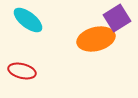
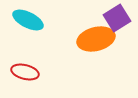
cyan ellipse: rotated 12 degrees counterclockwise
red ellipse: moved 3 px right, 1 px down
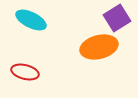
cyan ellipse: moved 3 px right
orange ellipse: moved 3 px right, 8 px down
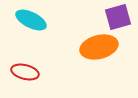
purple square: moved 1 px right, 1 px up; rotated 16 degrees clockwise
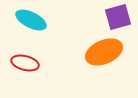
orange ellipse: moved 5 px right, 5 px down; rotated 9 degrees counterclockwise
red ellipse: moved 9 px up
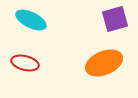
purple square: moved 3 px left, 2 px down
orange ellipse: moved 11 px down
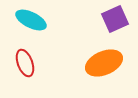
purple square: rotated 8 degrees counterclockwise
red ellipse: rotated 56 degrees clockwise
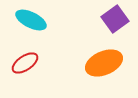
purple square: rotated 12 degrees counterclockwise
red ellipse: rotated 76 degrees clockwise
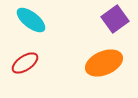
cyan ellipse: rotated 12 degrees clockwise
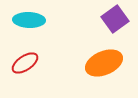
cyan ellipse: moved 2 px left; rotated 36 degrees counterclockwise
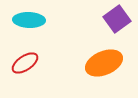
purple square: moved 2 px right
